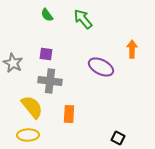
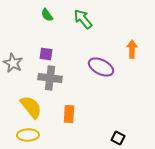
gray cross: moved 3 px up
yellow semicircle: moved 1 px left
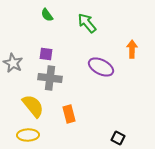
green arrow: moved 4 px right, 4 px down
yellow semicircle: moved 2 px right, 1 px up
orange rectangle: rotated 18 degrees counterclockwise
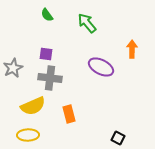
gray star: moved 5 px down; rotated 18 degrees clockwise
yellow semicircle: rotated 105 degrees clockwise
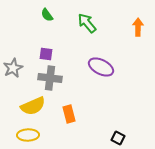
orange arrow: moved 6 px right, 22 px up
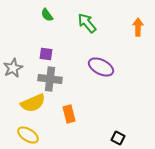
gray cross: moved 1 px down
yellow semicircle: moved 3 px up
yellow ellipse: rotated 35 degrees clockwise
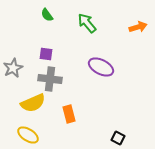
orange arrow: rotated 72 degrees clockwise
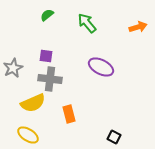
green semicircle: rotated 88 degrees clockwise
purple square: moved 2 px down
black square: moved 4 px left, 1 px up
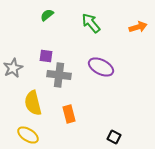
green arrow: moved 4 px right
gray cross: moved 9 px right, 4 px up
yellow semicircle: rotated 100 degrees clockwise
